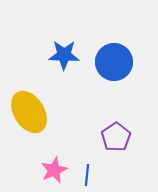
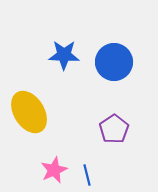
purple pentagon: moved 2 px left, 8 px up
blue line: rotated 20 degrees counterclockwise
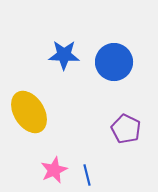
purple pentagon: moved 12 px right; rotated 12 degrees counterclockwise
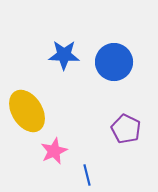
yellow ellipse: moved 2 px left, 1 px up
pink star: moved 19 px up
